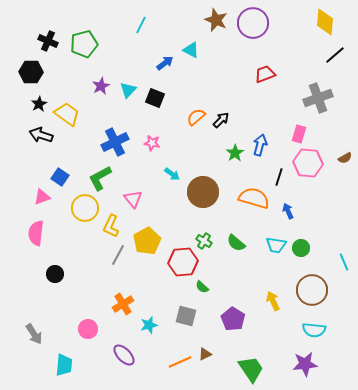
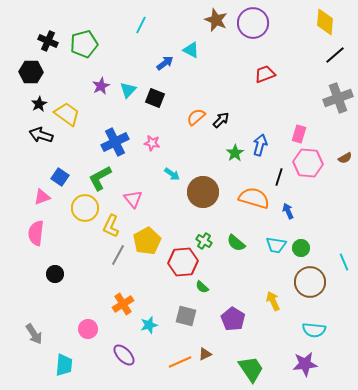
gray cross at (318, 98): moved 20 px right
brown circle at (312, 290): moved 2 px left, 8 px up
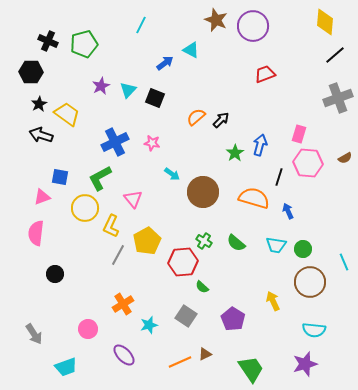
purple circle at (253, 23): moved 3 px down
blue square at (60, 177): rotated 24 degrees counterclockwise
green circle at (301, 248): moved 2 px right, 1 px down
gray square at (186, 316): rotated 20 degrees clockwise
purple star at (305, 364): rotated 10 degrees counterclockwise
cyan trapezoid at (64, 365): moved 2 px right, 2 px down; rotated 65 degrees clockwise
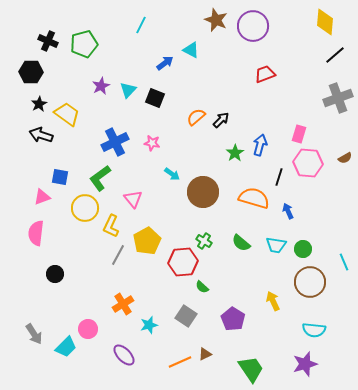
green L-shape at (100, 178): rotated 8 degrees counterclockwise
green semicircle at (236, 243): moved 5 px right
cyan trapezoid at (66, 367): moved 20 px up; rotated 25 degrees counterclockwise
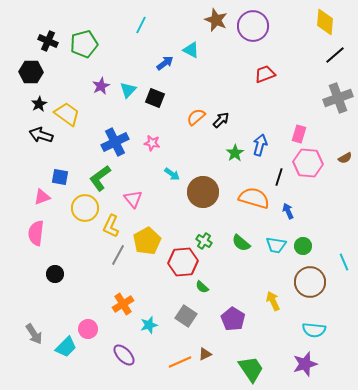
green circle at (303, 249): moved 3 px up
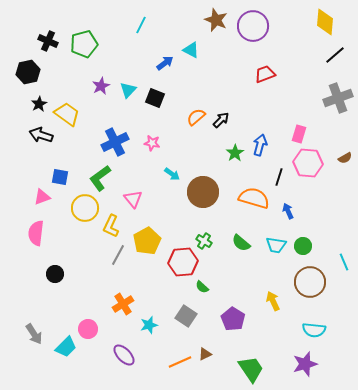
black hexagon at (31, 72): moved 3 px left; rotated 15 degrees counterclockwise
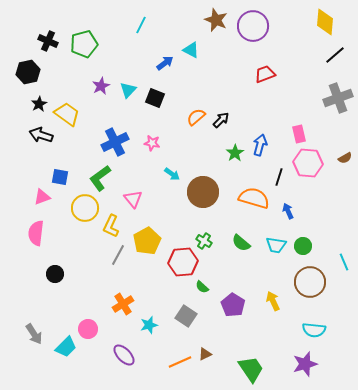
pink rectangle at (299, 134): rotated 30 degrees counterclockwise
purple pentagon at (233, 319): moved 14 px up
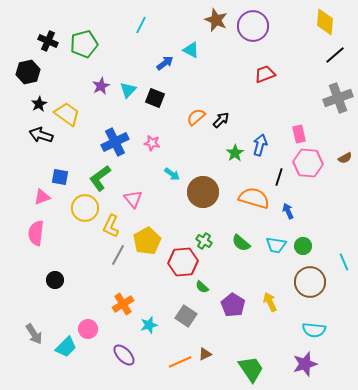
black circle at (55, 274): moved 6 px down
yellow arrow at (273, 301): moved 3 px left, 1 px down
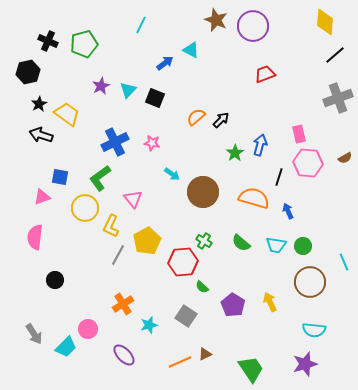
pink semicircle at (36, 233): moved 1 px left, 4 px down
